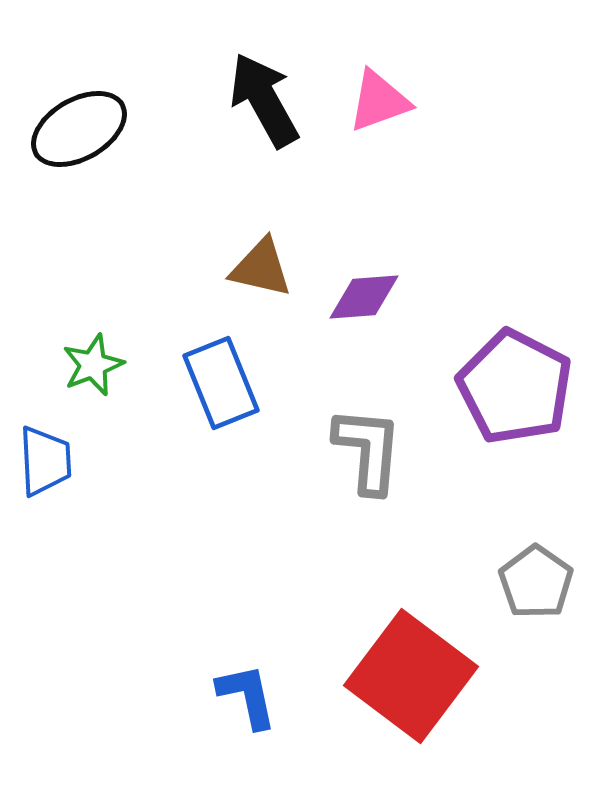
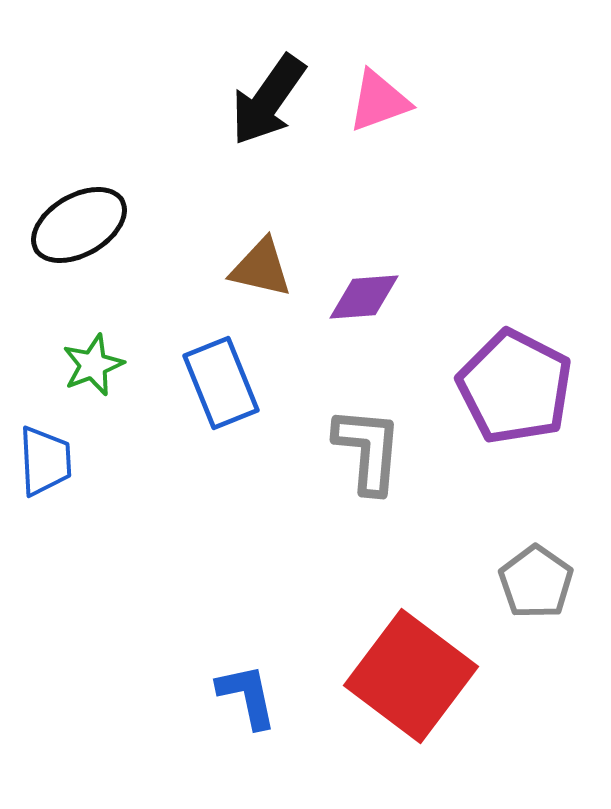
black arrow: moved 4 px right; rotated 116 degrees counterclockwise
black ellipse: moved 96 px down
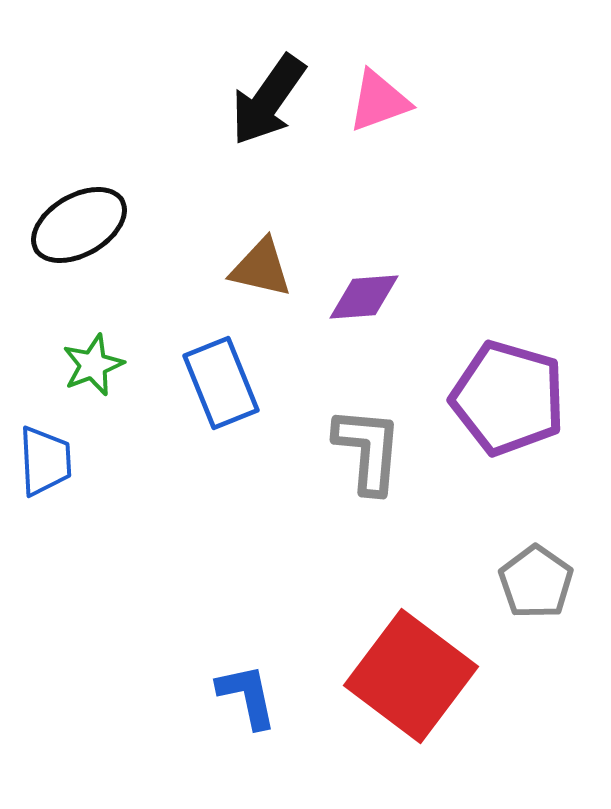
purple pentagon: moved 7 px left, 11 px down; rotated 11 degrees counterclockwise
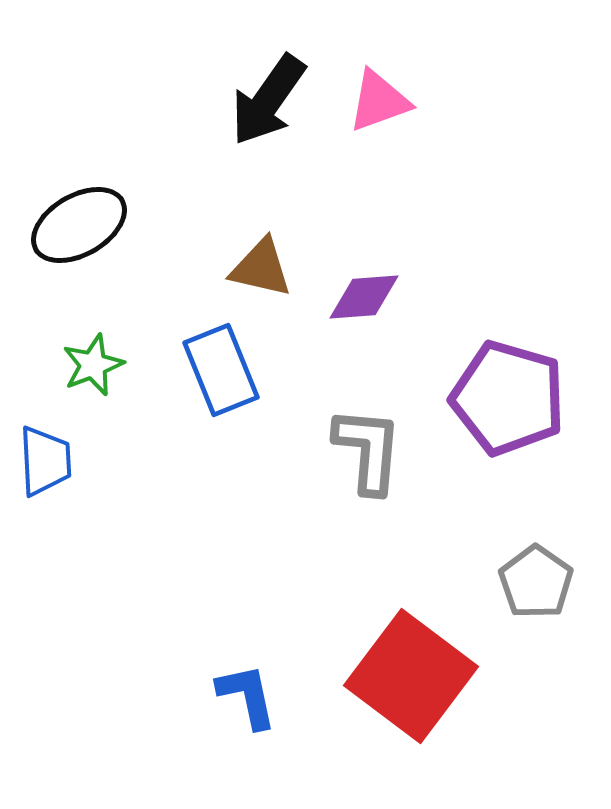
blue rectangle: moved 13 px up
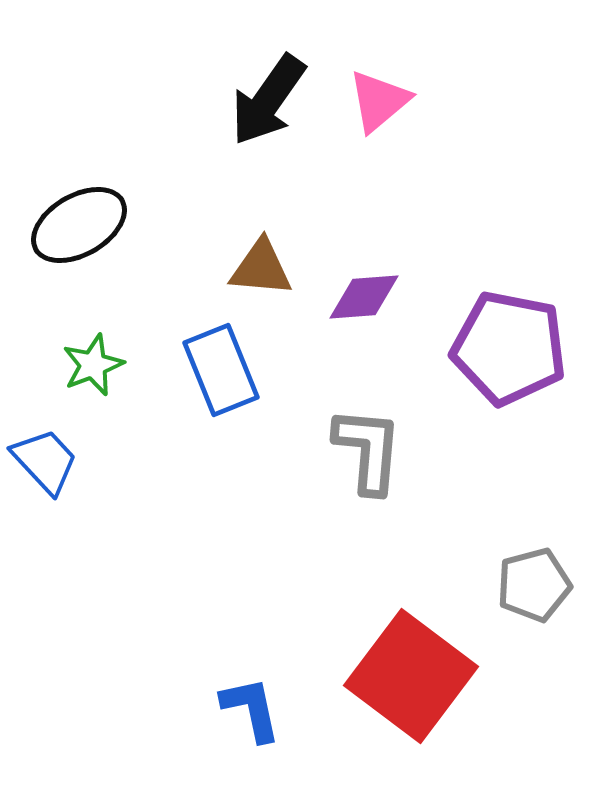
pink triangle: rotated 20 degrees counterclockwise
brown triangle: rotated 8 degrees counterclockwise
purple pentagon: moved 1 px right, 50 px up; rotated 5 degrees counterclockwise
blue trapezoid: rotated 40 degrees counterclockwise
gray pentagon: moved 2 px left, 3 px down; rotated 22 degrees clockwise
blue L-shape: moved 4 px right, 13 px down
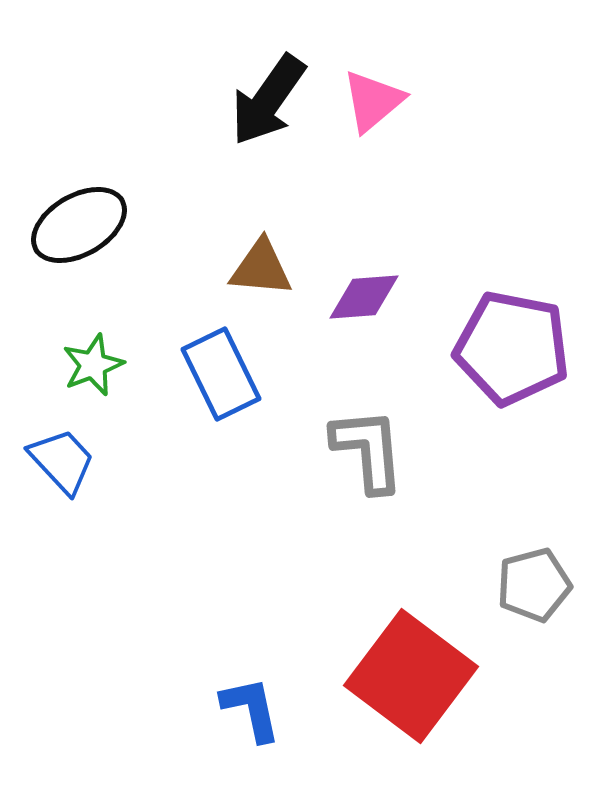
pink triangle: moved 6 px left
purple pentagon: moved 3 px right
blue rectangle: moved 4 px down; rotated 4 degrees counterclockwise
gray L-shape: rotated 10 degrees counterclockwise
blue trapezoid: moved 17 px right
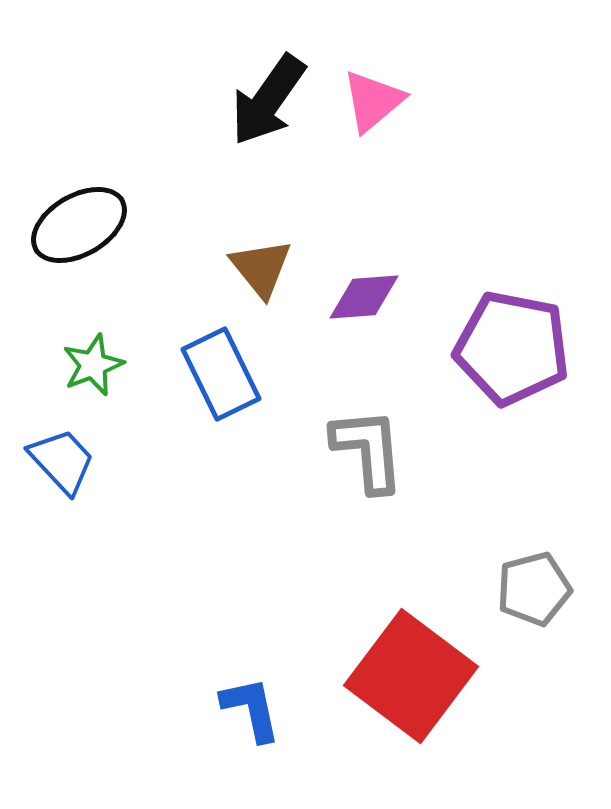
brown triangle: rotated 46 degrees clockwise
gray pentagon: moved 4 px down
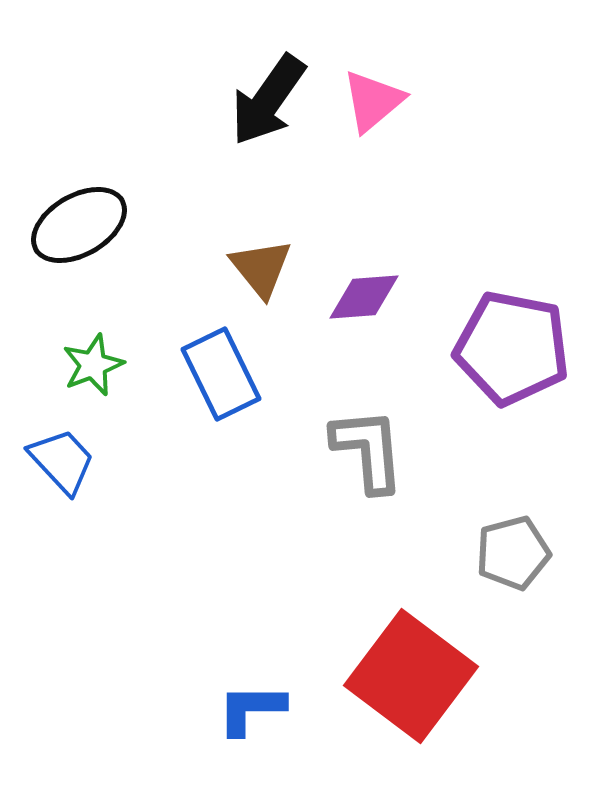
gray pentagon: moved 21 px left, 36 px up
blue L-shape: rotated 78 degrees counterclockwise
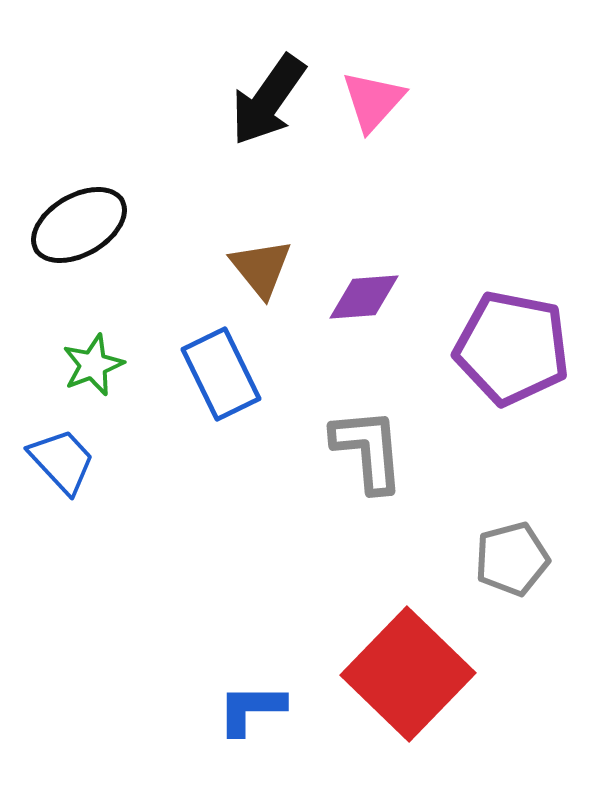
pink triangle: rotated 8 degrees counterclockwise
gray pentagon: moved 1 px left, 6 px down
red square: moved 3 px left, 2 px up; rotated 7 degrees clockwise
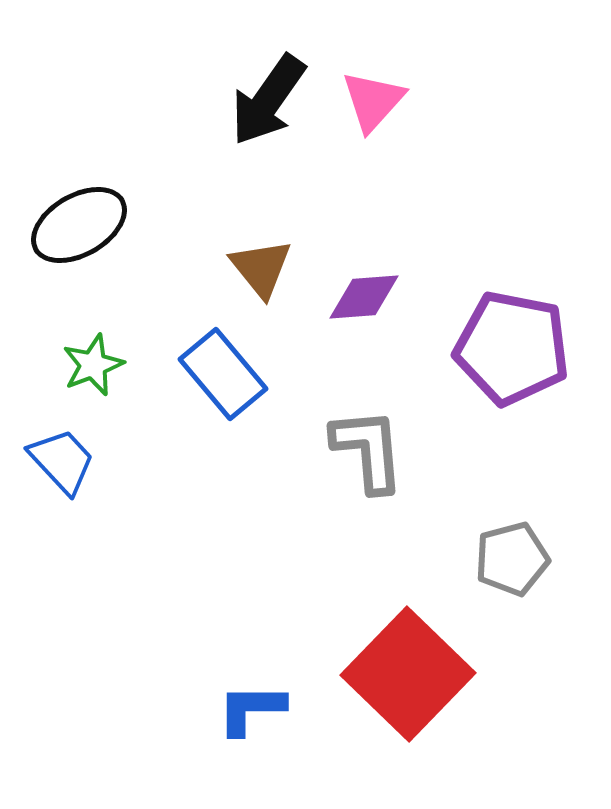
blue rectangle: moved 2 px right; rotated 14 degrees counterclockwise
